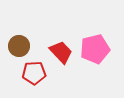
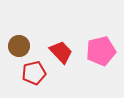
pink pentagon: moved 6 px right, 2 px down
red pentagon: rotated 10 degrees counterclockwise
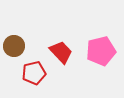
brown circle: moved 5 px left
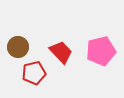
brown circle: moved 4 px right, 1 px down
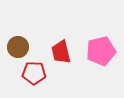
red trapezoid: rotated 150 degrees counterclockwise
red pentagon: rotated 15 degrees clockwise
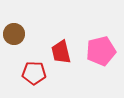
brown circle: moved 4 px left, 13 px up
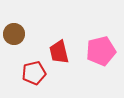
red trapezoid: moved 2 px left
red pentagon: rotated 15 degrees counterclockwise
